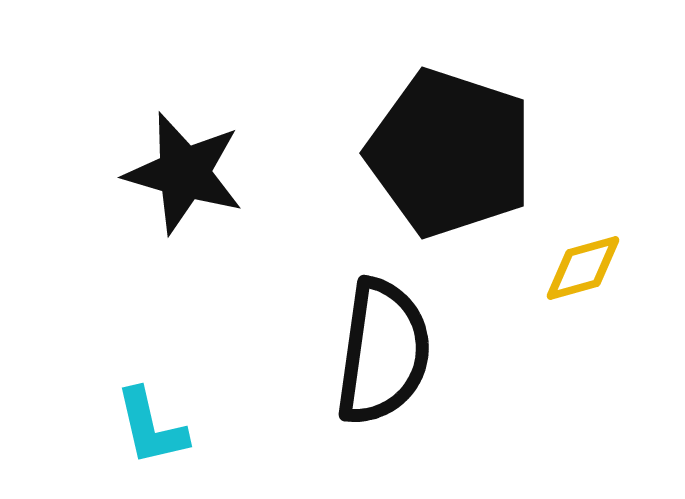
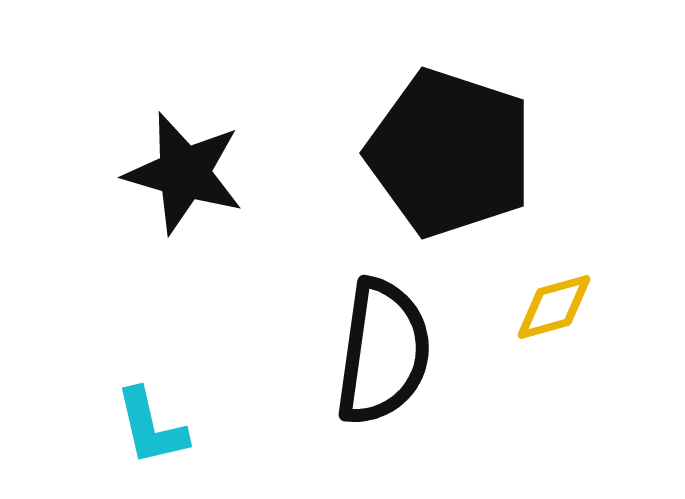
yellow diamond: moved 29 px left, 39 px down
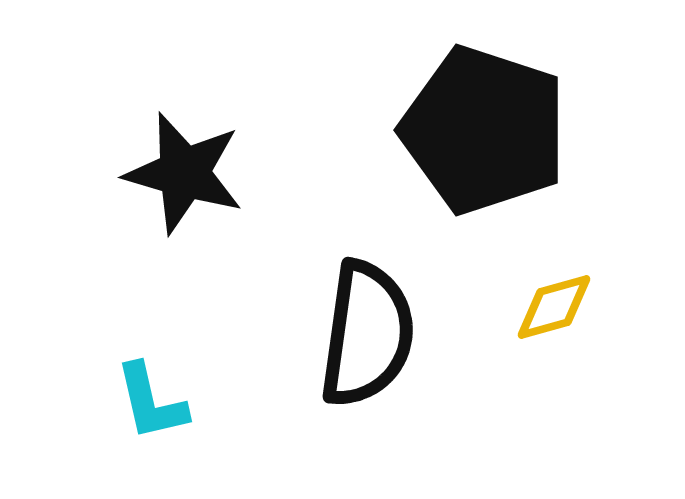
black pentagon: moved 34 px right, 23 px up
black semicircle: moved 16 px left, 18 px up
cyan L-shape: moved 25 px up
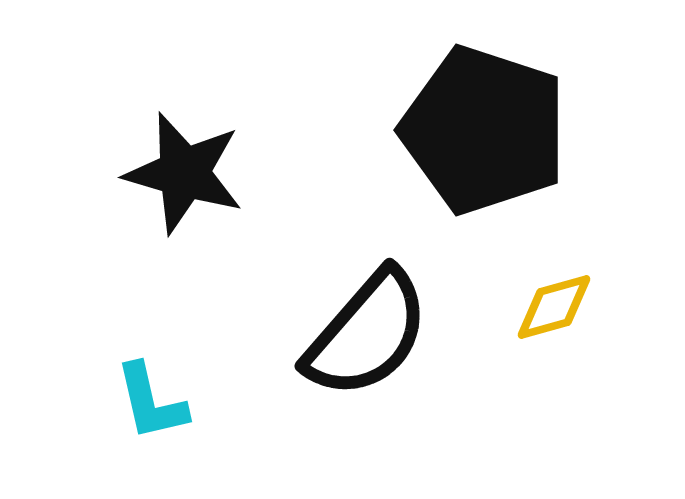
black semicircle: rotated 33 degrees clockwise
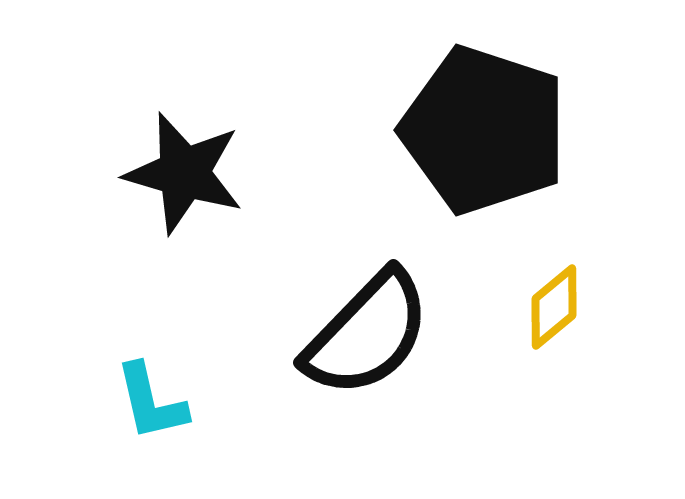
yellow diamond: rotated 24 degrees counterclockwise
black semicircle: rotated 3 degrees clockwise
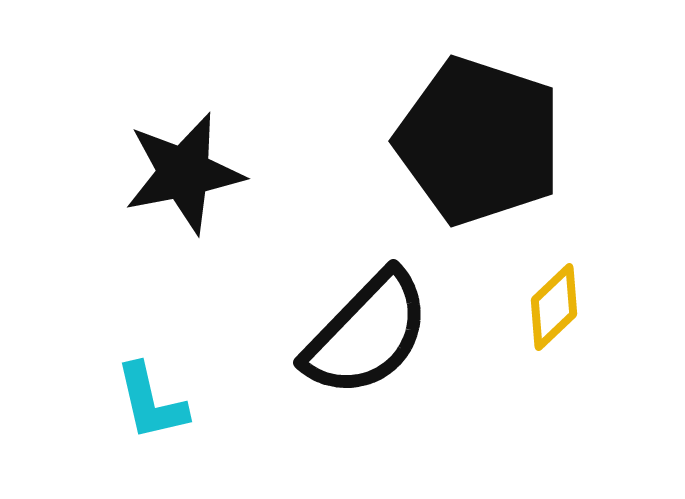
black pentagon: moved 5 px left, 11 px down
black star: rotated 27 degrees counterclockwise
yellow diamond: rotated 4 degrees counterclockwise
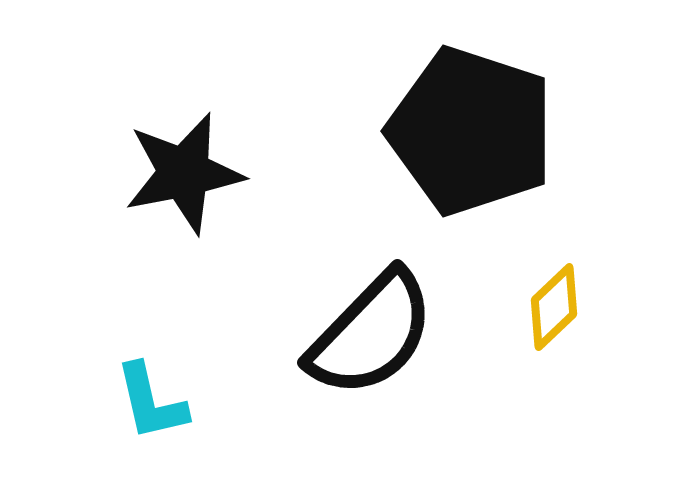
black pentagon: moved 8 px left, 10 px up
black semicircle: moved 4 px right
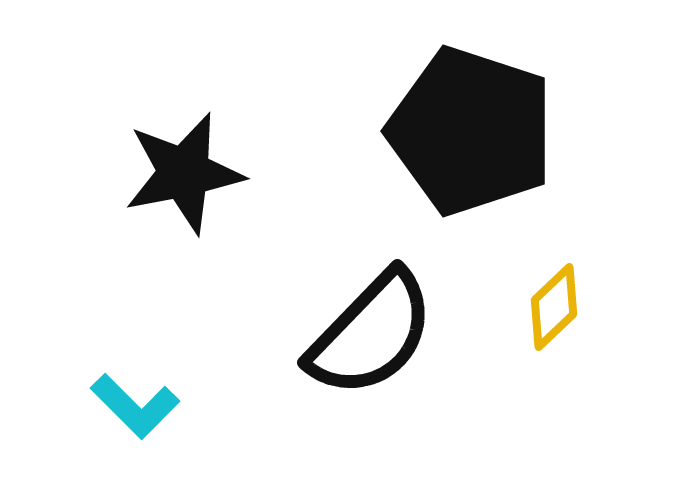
cyan L-shape: moved 16 px left, 4 px down; rotated 32 degrees counterclockwise
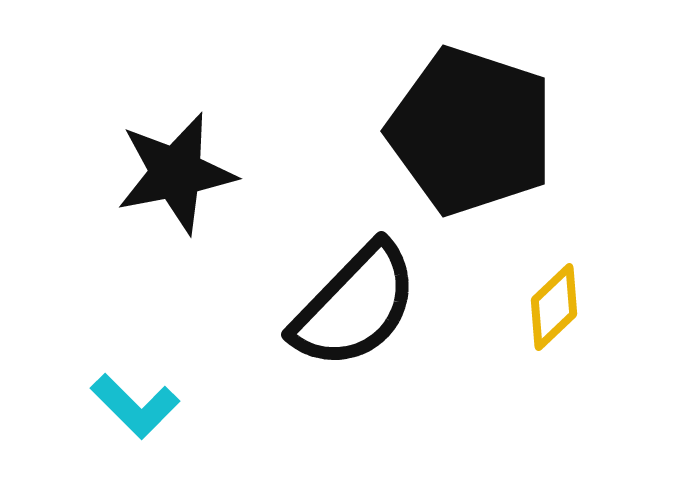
black star: moved 8 px left
black semicircle: moved 16 px left, 28 px up
